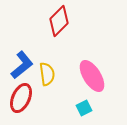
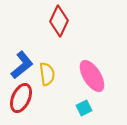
red diamond: rotated 20 degrees counterclockwise
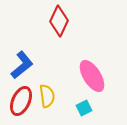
yellow semicircle: moved 22 px down
red ellipse: moved 3 px down
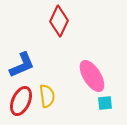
blue L-shape: rotated 16 degrees clockwise
cyan square: moved 21 px right, 5 px up; rotated 21 degrees clockwise
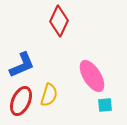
yellow semicircle: moved 2 px right, 1 px up; rotated 25 degrees clockwise
cyan square: moved 2 px down
